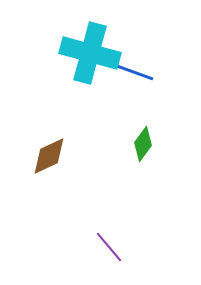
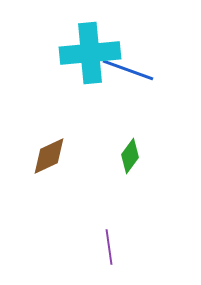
cyan cross: rotated 20 degrees counterclockwise
green diamond: moved 13 px left, 12 px down
purple line: rotated 32 degrees clockwise
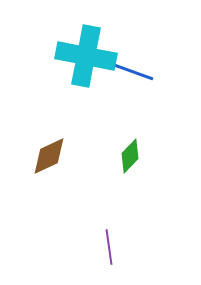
cyan cross: moved 4 px left, 3 px down; rotated 16 degrees clockwise
green diamond: rotated 8 degrees clockwise
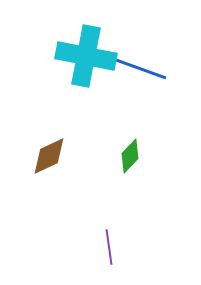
blue line: moved 13 px right, 1 px up
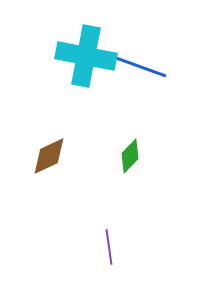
blue line: moved 2 px up
